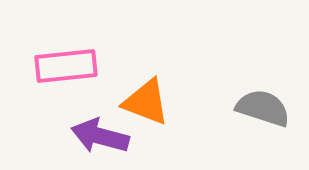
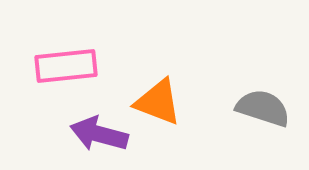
orange triangle: moved 12 px right
purple arrow: moved 1 px left, 2 px up
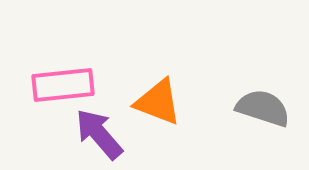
pink rectangle: moved 3 px left, 19 px down
purple arrow: rotated 34 degrees clockwise
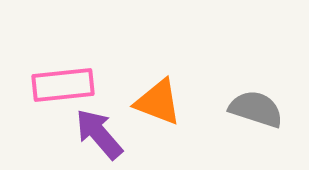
gray semicircle: moved 7 px left, 1 px down
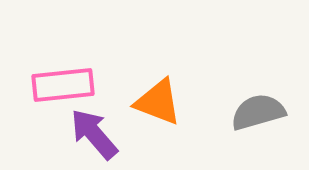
gray semicircle: moved 2 px right, 3 px down; rotated 34 degrees counterclockwise
purple arrow: moved 5 px left
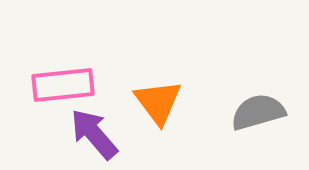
orange triangle: rotated 32 degrees clockwise
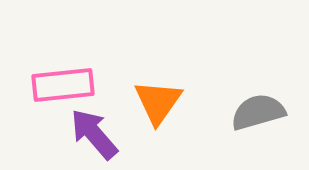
orange triangle: rotated 12 degrees clockwise
